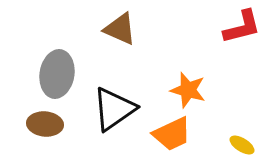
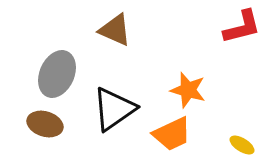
brown triangle: moved 5 px left, 1 px down
gray ellipse: rotated 15 degrees clockwise
brown ellipse: rotated 12 degrees clockwise
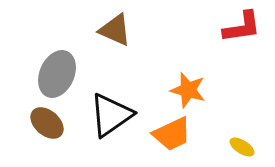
red L-shape: rotated 6 degrees clockwise
black triangle: moved 3 px left, 6 px down
brown ellipse: moved 2 px right, 1 px up; rotated 24 degrees clockwise
yellow ellipse: moved 2 px down
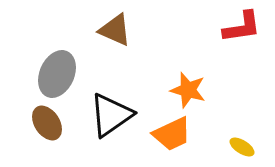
brown ellipse: rotated 16 degrees clockwise
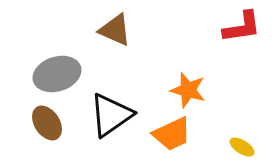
gray ellipse: rotated 48 degrees clockwise
